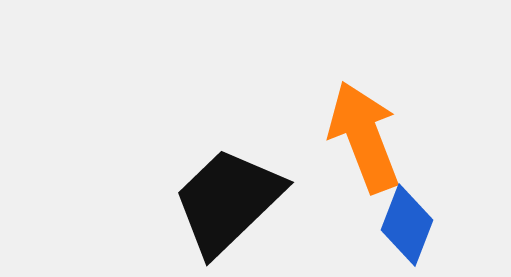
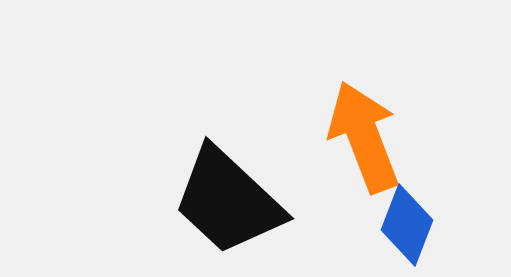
black trapezoid: rotated 93 degrees counterclockwise
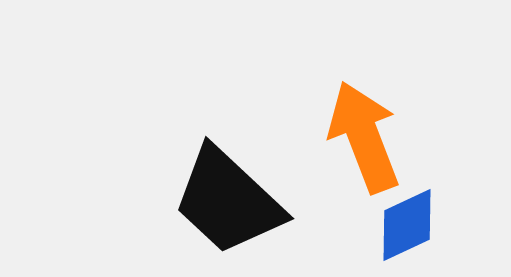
blue diamond: rotated 44 degrees clockwise
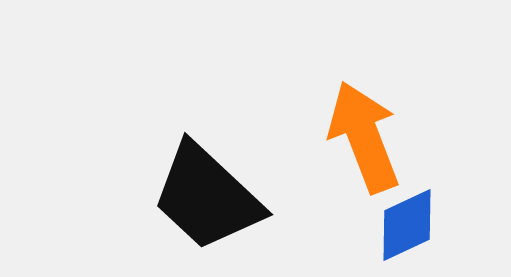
black trapezoid: moved 21 px left, 4 px up
